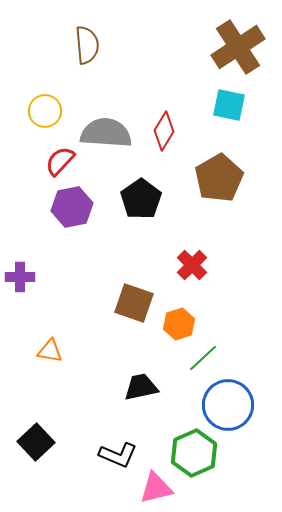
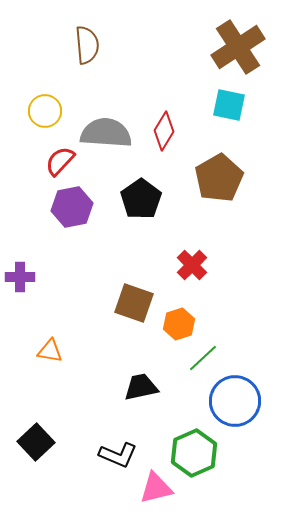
blue circle: moved 7 px right, 4 px up
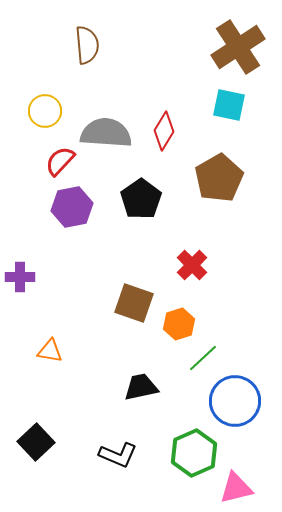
pink triangle: moved 80 px right
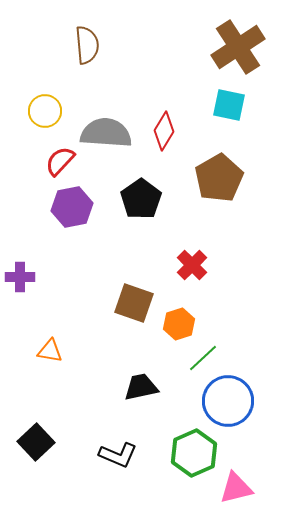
blue circle: moved 7 px left
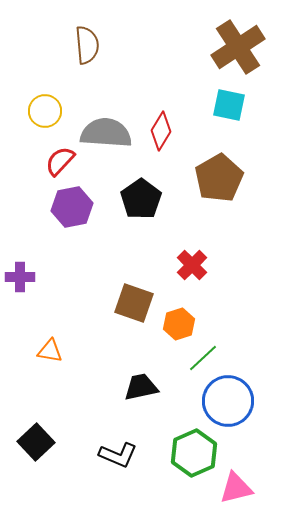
red diamond: moved 3 px left
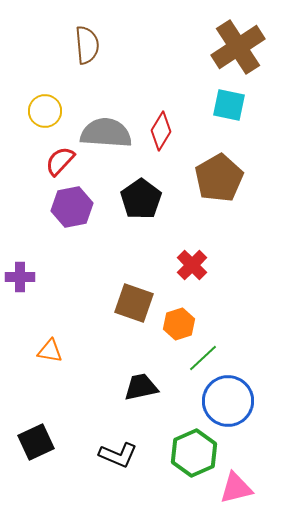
black square: rotated 18 degrees clockwise
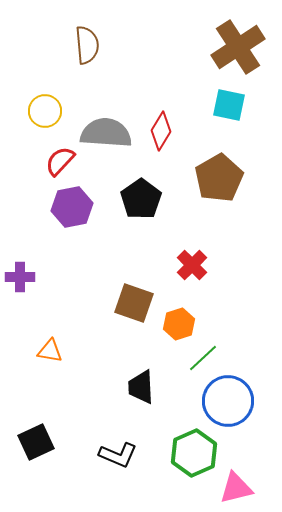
black trapezoid: rotated 81 degrees counterclockwise
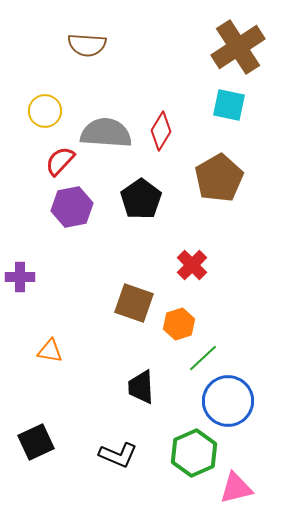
brown semicircle: rotated 99 degrees clockwise
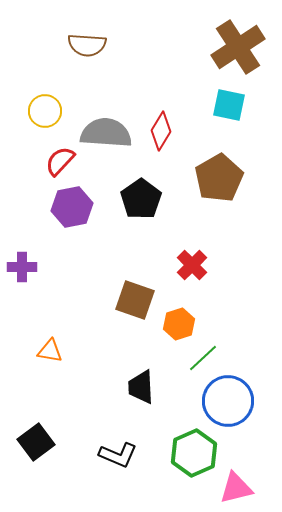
purple cross: moved 2 px right, 10 px up
brown square: moved 1 px right, 3 px up
black square: rotated 12 degrees counterclockwise
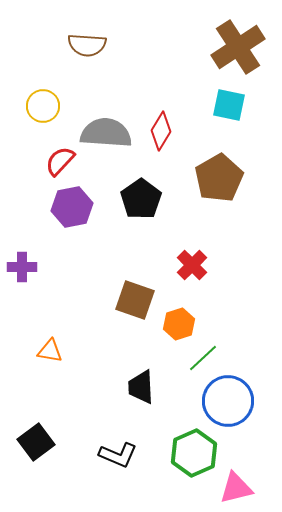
yellow circle: moved 2 px left, 5 px up
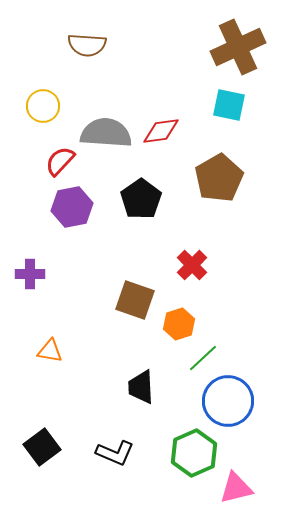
brown cross: rotated 8 degrees clockwise
red diamond: rotated 51 degrees clockwise
purple cross: moved 8 px right, 7 px down
black square: moved 6 px right, 5 px down
black L-shape: moved 3 px left, 2 px up
